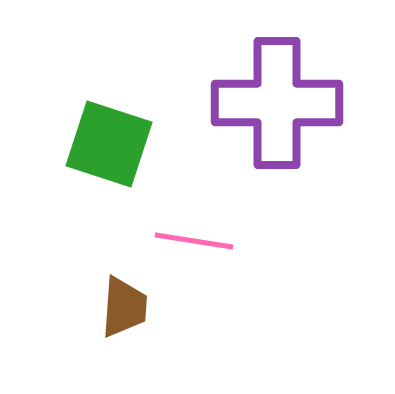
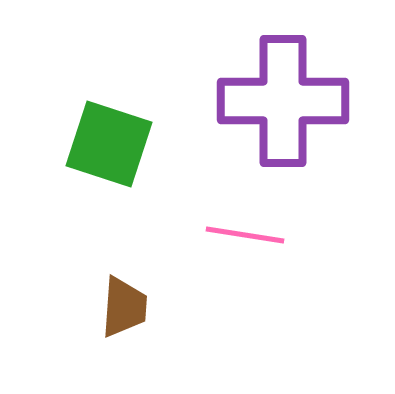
purple cross: moved 6 px right, 2 px up
pink line: moved 51 px right, 6 px up
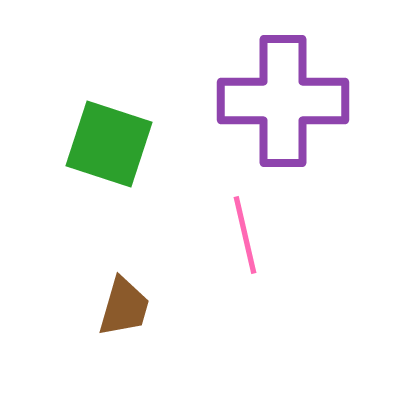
pink line: rotated 68 degrees clockwise
brown trapezoid: rotated 12 degrees clockwise
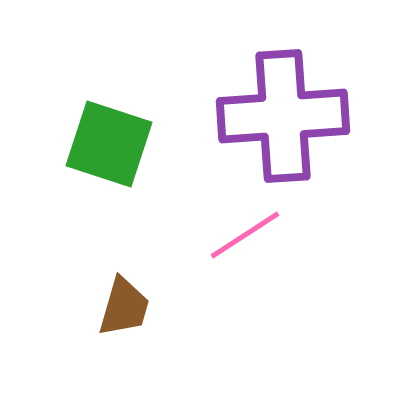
purple cross: moved 15 px down; rotated 4 degrees counterclockwise
pink line: rotated 70 degrees clockwise
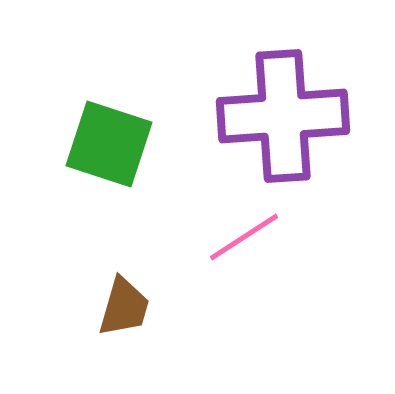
pink line: moved 1 px left, 2 px down
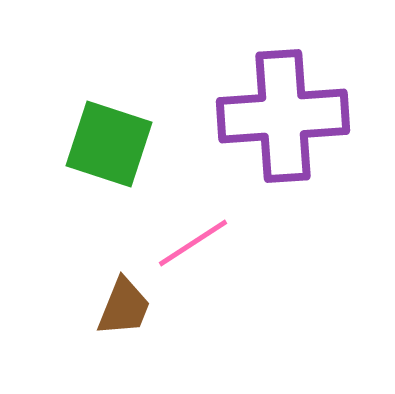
pink line: moved 51 px left, 6 px down
brown trapezoid: rotated 6 degrees clockwise
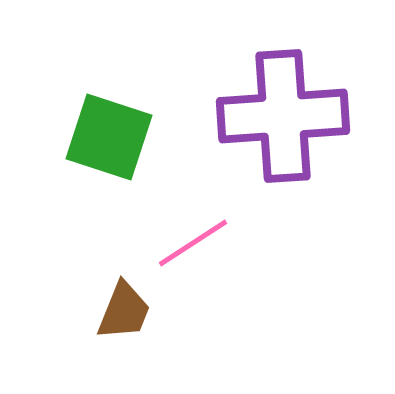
green square: moved 7 px up
brown trapezoid: moved 4 px down
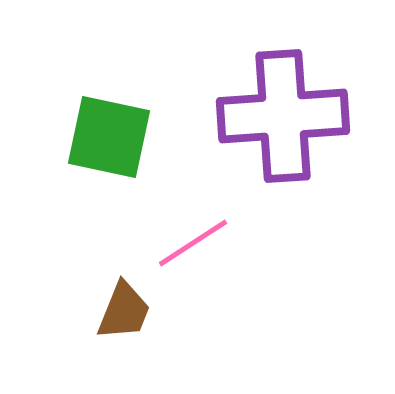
green square: rotated 6 degrees counterclockwise
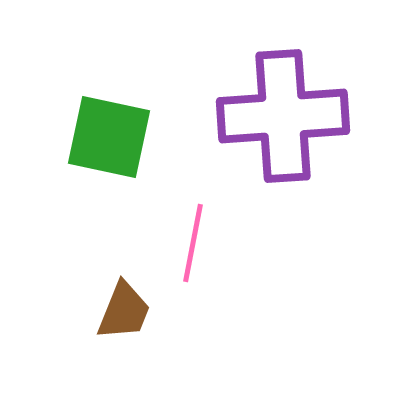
pink line: rotated 46 degrees counterclockwise
